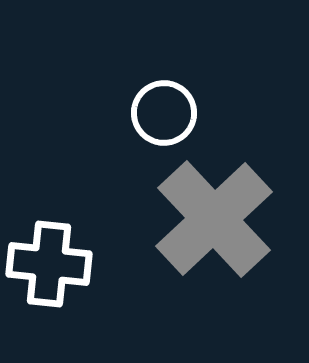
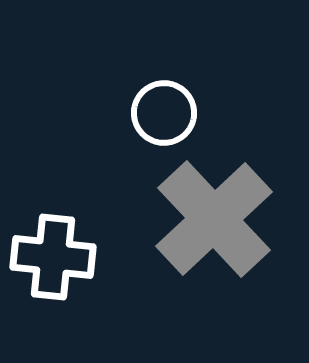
white cross: moved 4 px right, 7 px up
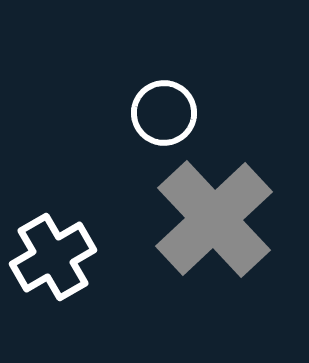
white cross: rotated 36 degrees counterclockwise
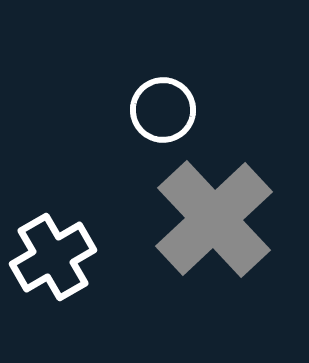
white circle: moved 1 px left, 3 px up
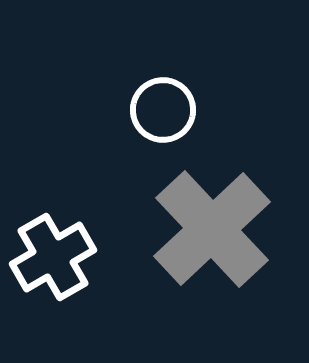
gray cross: moved 2 px left, 10 px down
